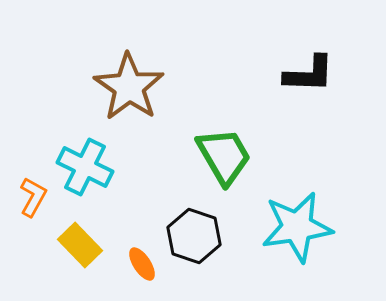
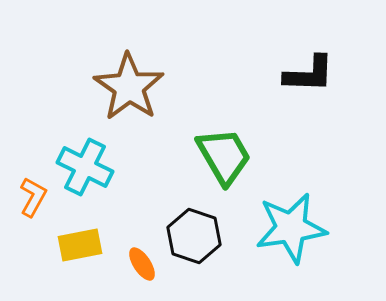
cyan star: moved 6 px left, 1 px down
yellow rectangle: rotated 57 degrees counterclockwise
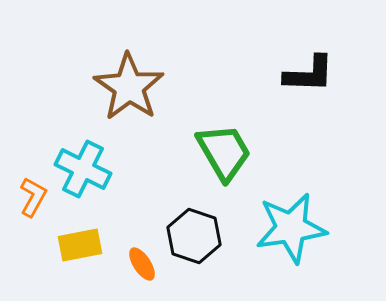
green trapezoid: moved 4 px up
cyan cross: moved 2 px left, 2 px down
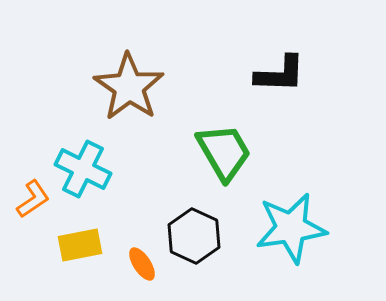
black L-shape: moved 29 px left
orange L-shape: moved 2 px down; rotated 27 degrees clockwise
black hexagon: rotated 6 degrees clockwise
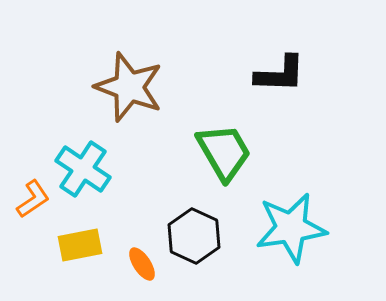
brown star: rotated 14 degrees counterclockwise
cyan cross: rotated 8 degrees clockwise
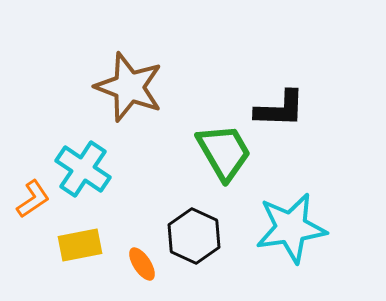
black L-shape: moved 35 px down
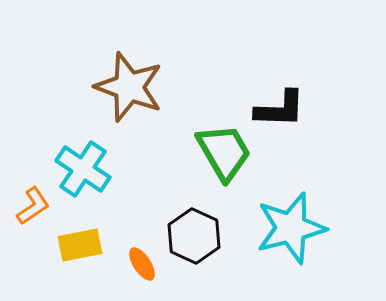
orange L-shape: moved 7 px down
cyan star: rotated 6 degrees counterclockwise
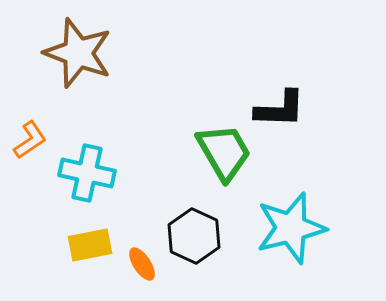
brown star: moved 51 px left, 34 px up
cyan cross: moved 4 px right, 4 px down; rotated 22 degrees counterclockwise
orange L-shape: moved 3 px left, 66 px up
yellow rectangle: moved 10 px right
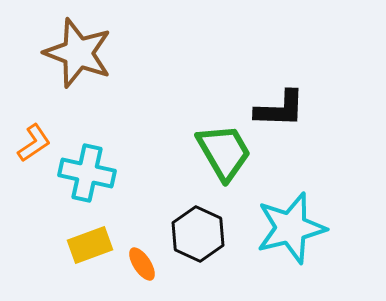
orange L-shape: moved 4 px right, 3 px down
black hexagon: moved 4 px right, 2 px up
yellow rectangle: rotated 9 degrees counterclockwise
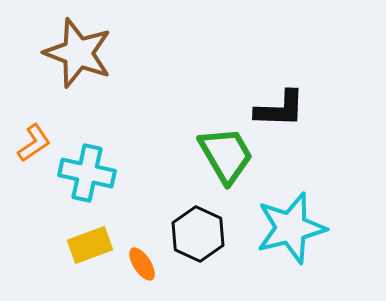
green trapezoid: moved 2 px right, 3 px down
